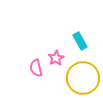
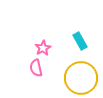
pink star: moved 13 px left, 10 px up
yellow circle: moved 2 px left
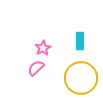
cyan rectangle: rotated 30 degrees clockwise
pink semicircle: rotated 60 degrees clockwise
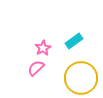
cyan rectangle: moved 6 px left; rotated 54 degrees clockwise
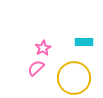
cyan rectangle: moved 10 px right, 1 px down; rotated 36 degrees clockwise
yellow circle: moved 7 px left
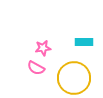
pink star: rotated 21 degrees clockwise
pink semicircle: rotated 108 degrees counterclockwise
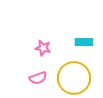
pink star: rotated 21 degrees clockwise
pink semicircle: moved 2 px right, 10 px down; rotated 48 degrees counterclockwise
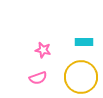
pink star: moved 2 px down
yellow circle: moved 7 px right, 1 px up
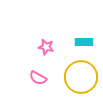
pink star: moved 3 px right, 3 px up
pink semicircle: rotated 48 degrees clockwise
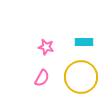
pink semicircle: moved 4 px right; rotated 90 degrees counterclockwise
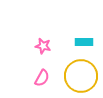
pink star: moved 3 px left, 1 px up
yellow circle: moved 1 px up
